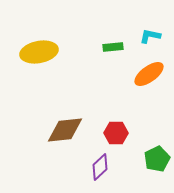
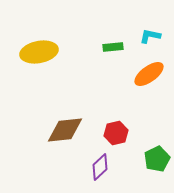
red hexagon: rotated 15 degrees counterclockwise
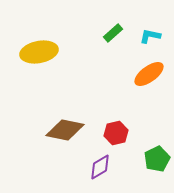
green rectangle: moved 14 px up; rotated 36 degrees counterclockwise
brown diamond: rotated 18 degrees clockwise
purple diamond: rotated 12 degrees clockwise
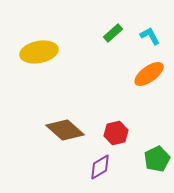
cyan L-shape: rotated 50 degrees clockwise
brown diamond: rotated 30 degrees clockwise
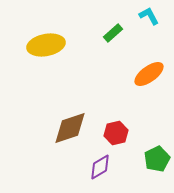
cyan L-shape: moved 1 px left, 20 px up
yellow ellipse: moved 7 px right, 7 px up
brown diamond: moved 5 px right, 2 px up; rotated 60 degrees counterclockwise
